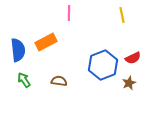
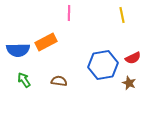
blue semicircle: rotated 95 degrees clockwise
blue hexagon: rotated 12 degrees clockwise
brown star: rotated 24 degrees counterclockwise
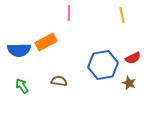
blue semicircle: moved 1 px right
green arrow: moved 2 px left, 6 px down
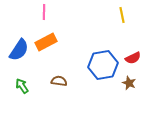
pink line: moved 25 px left, 1 px up
blue semicircle: rotated 55 degrees counterclockwise
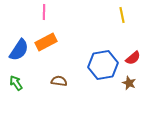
red semicircle: rotated 14 degrees counterclockwise
green arrow: moved 6 px left, 3 px up
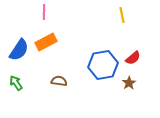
brown star: rotated 16 degrees clockwise
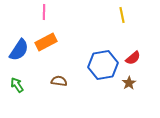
green arrow: moved 1 px right, 2 px down
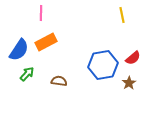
pink line: moved 3 px left, 1 px down
green arrow: moved 10 px right, 11 px up; rotated 77 degrees clockwise
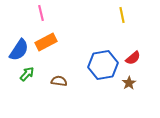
pink line: rotated 14 degrees counterclockwise
